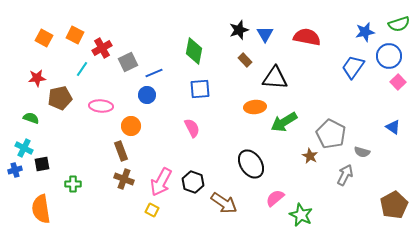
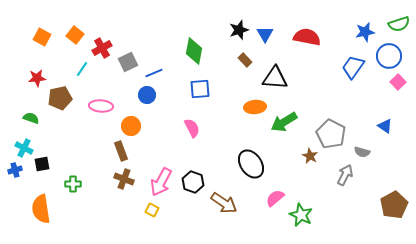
orange square at (75, 35): rotated 12 degrees clockwise
orange square at (44, 38): moved 2 px left, 1 px up
blue triangle at (393, 127): moved 8 px left, 1 px up
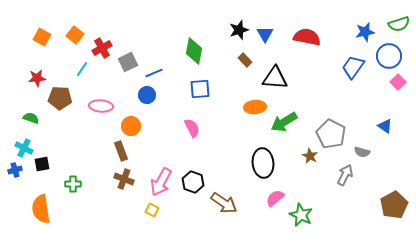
brown pentagon at (60, 98): rotated 15 degrees clockwise
black ellipse at (251, 164): moved 12 px right, 1 px up; rotated 28 degrees clockwise
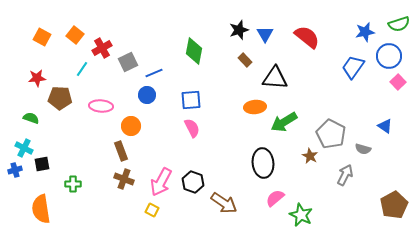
red semicircle at (307, 37): rotated 28 degrees clockwise
blue square at (200, 89): moved 9 px left, 11 px down
gray semicircle at (362, 152): moved 1 px right, 3 px up
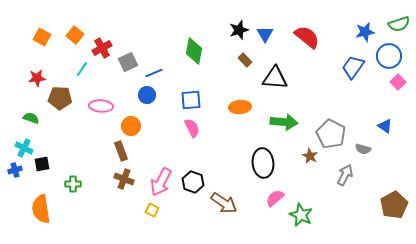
orange ellipse at (255, 107): moved 15 px left
green arrow at (284, 122): rotated 144 degrees counterclockwise
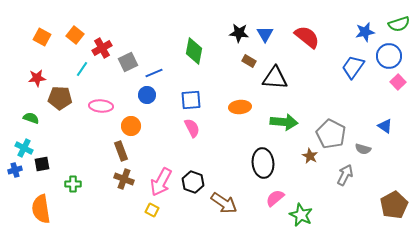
black star at (239, 30): moved 3 px down; rotated 24 degrees clockwise
brown rectangle at (245, 60): moved 4 px right, 1 px down; rotated 16 degrees counterclockwise
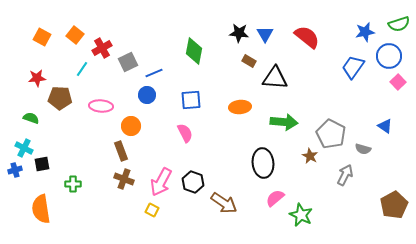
pink semicircle at (192, 128): moved 7 px left, 5 px down
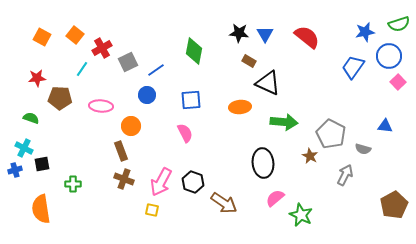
blue line at (154, 73): moved 2 px right, 3 px up; rotated 12 degrees counterclockwise
black triangle at (275, 78): moved 7 px left, 5 px down; rotated 20 degrees clockwise
blue triangle at (385, 126): rotated 28 degrees counterclockwise
yellow square at (152, 210): rotated 16 degrees counterclockwise
